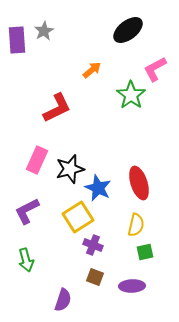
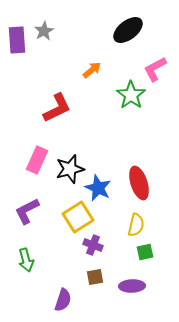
brown square: rotated 30 degrees counterclockwise
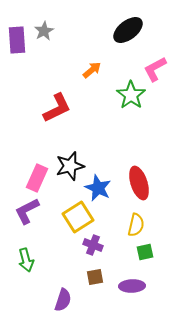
pink rectangle: moved 18 px down
black star: moved 3 px up
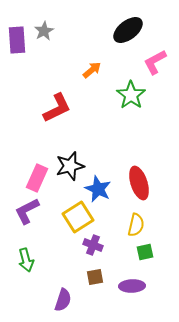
pink L-shape: moved 7 px up
blue star: moved 1 px down
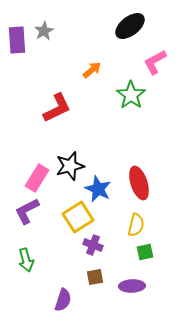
black ellipse: moved 2 px right, 4 px up
pink rectangle: rotated 8 degrees clockwise
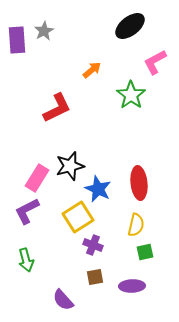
red ellipse: rotated 12 degrees clockwise
purple semicircle: rotated 120 degrees clockwise
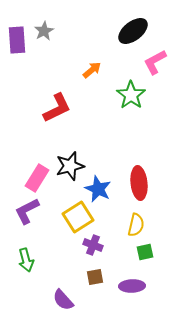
black ellipse: moved 3 px right, 5 px down
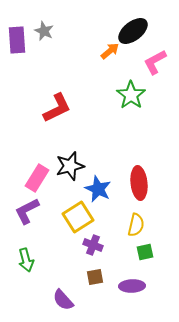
gray star: rotated 18 degrees counterclockwise
orange arrow: moved 18 px right, 19 px up
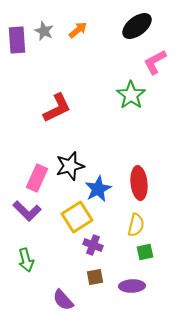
black ellipse: moved 4 px right, 5 px up
orange arrow: moved 32 px left, 21 px up
pink rectangle: rotated 8 degrees counterclockwise
blue star: rotated 20 degrees clockwise
purple L-shape: rotated 108 degrees counterclockwise
yellow square: moved 1 px left
